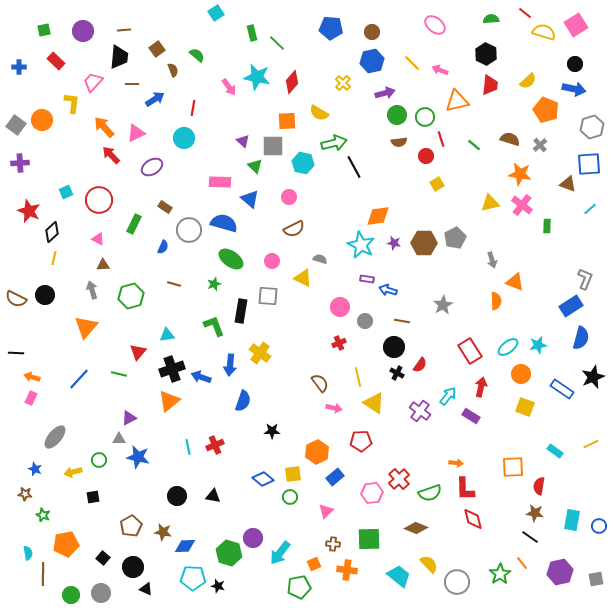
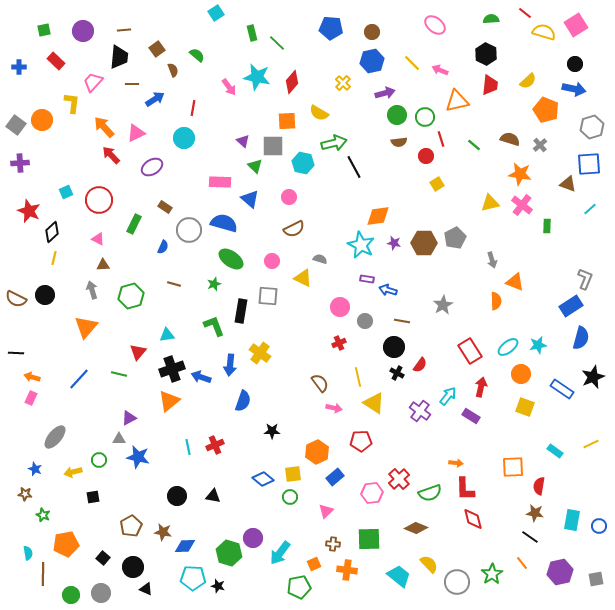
green star at (500, 574): moved 8 px left
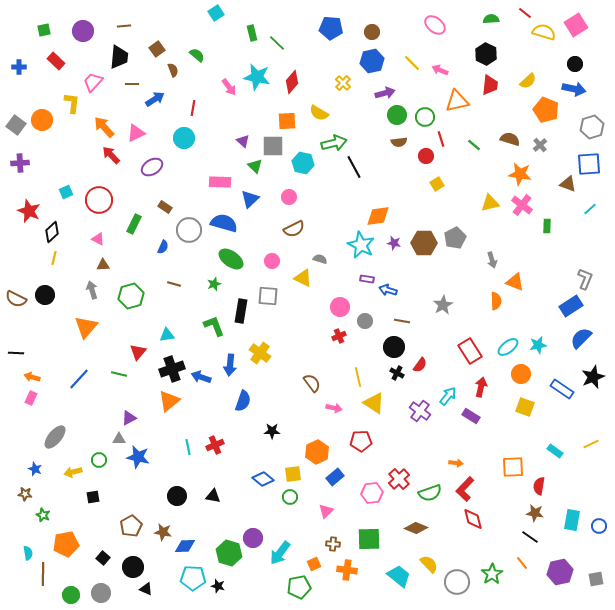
brown line at (124, 30): moved 4 px up
blue triangle at (250, 199): rotated 36 degrees clockwise
blue semicircle at (581, 338): rotated 150 degrees counterclockwise
red cross at (339, 343): moved 7 px up
brown semicircle at (320, 383): moved 8 px left
red L-shape at (465, 489): rotated 45 degrees clockwise
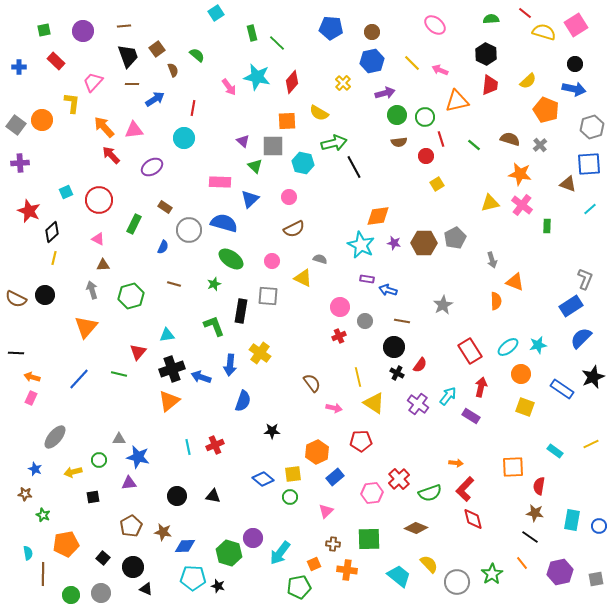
black trapezoid at (119, 57): moved 9 px right, 1 px up; rotated 25 degrees counterclockwise
pink triangle at (136, 133): moved 2 px left, 3 px up; rotated 18 degrees clockwise
purple cross at (420, 411): moved 2 px left, 7 px up
purple triangle at (129, 418): moved 65 px down; rotated 21 degrees clockwise
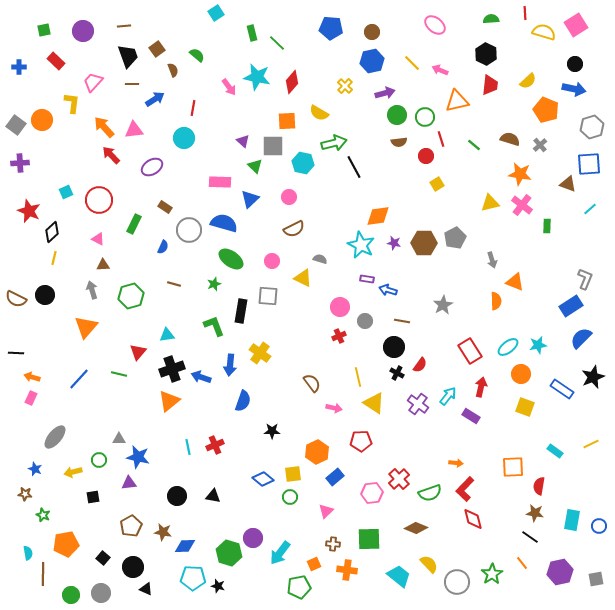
red line at (525, 13): rotated 48 degrees clockwise
yellow cross at (343, 83): moved 2 px right, 3 px down
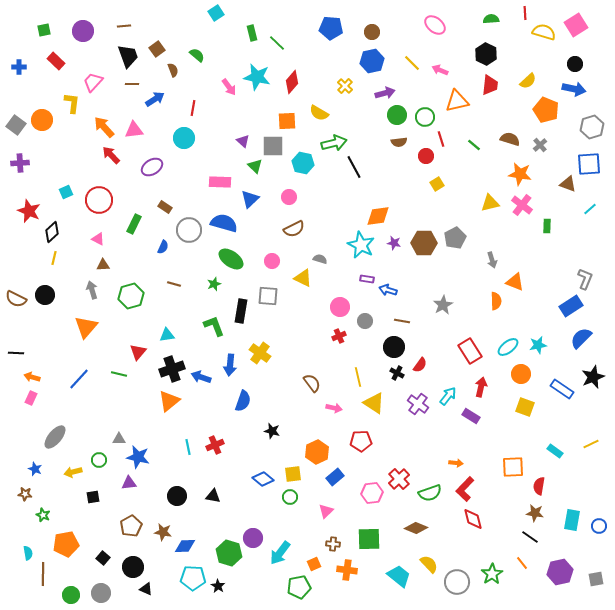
black star at (272, 431): rotated 14 degrees clockwise
black star at (218, 586): rotated 16 degrees clockwise
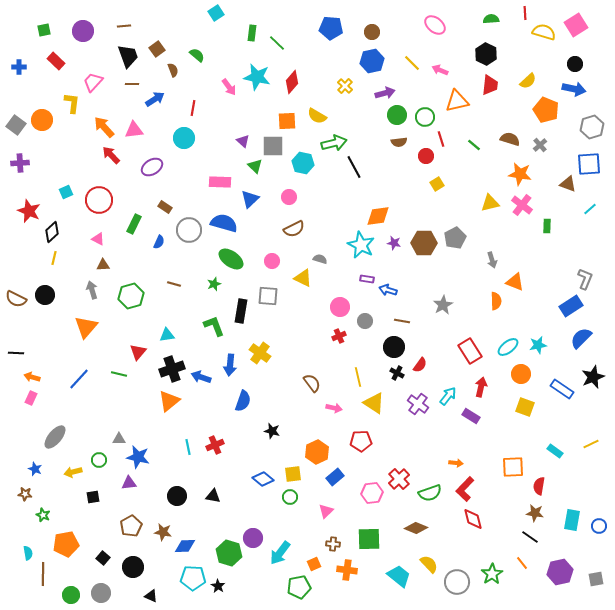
green rectangle at (252, 33): rotated 21 degrees clockwise
yellow semicircle at (319, 113): moved 2 px left, 3 px down
blue semicircle at (163, 247): moved 4 px left, 5 px up
black triangle at (146, 589): moved 5 px right, 7 px down
